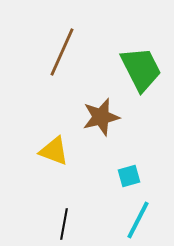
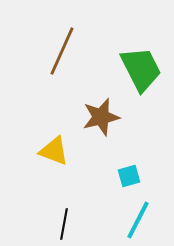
brown line: moved 1 px up
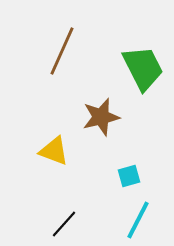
green trapezoid: moved 2 px right, 1 px up
black line: rotated 32 degrees clockwise
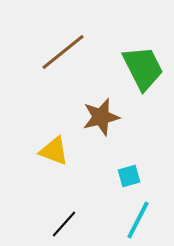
brown line: moved 1 px right, 1 px down; rotated 27 degrees clockwise
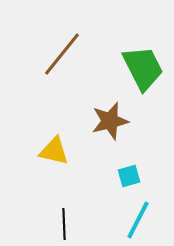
brown line: moved 1 px left, 2 px down; rotated 12 degrees counterclockwise
brown star: moved 9 px right, 4 px down
yellow triangle: rotated 8 degrees counterclockwise
black line: rotated 44 degrees counterclockwise
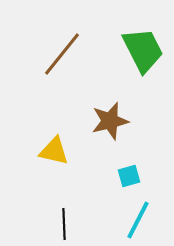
green trapezoid: moved 18 px up
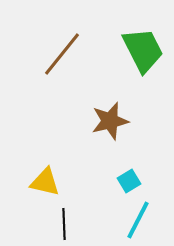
yellow triangle: moved 9 px left, 31 px down
cyan square: moved 5 px down; rotated 15 degrees counterclockwise
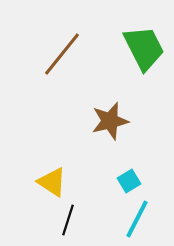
green trapezoid: moved 1 px right, 2 px up
yellow triangle: moved 7 px right; rotated 20 degrees clockwise
cyan line: moved 1 px left, 1 px up
black line: moved 4 px right, 4 px up; rotated 20 degrees clockwise
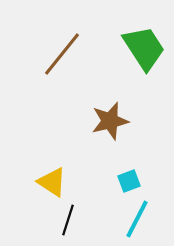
green trapezoid: rotated 6 degrees counterclockwise
cyan square: rotated 10 degrees clockwise
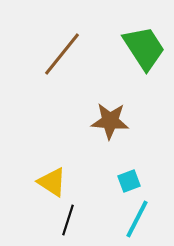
brown star: rotated 18 degrees clockwise
